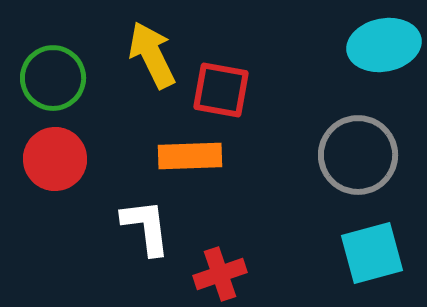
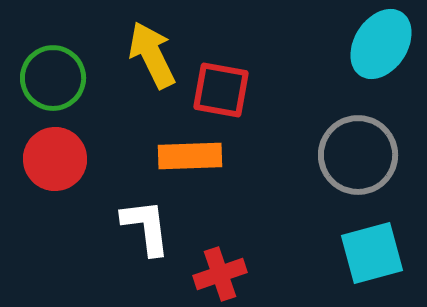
cyan ellipse: moved 3 px left, 1 px up; rotated 46 degrees counterclockwise
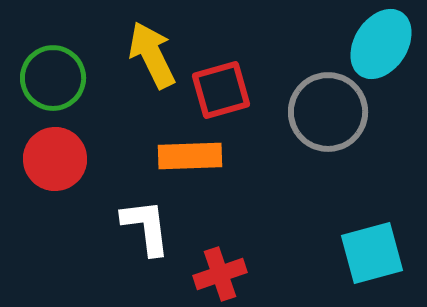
red square: rotated 26 degrees counterclockwise
gray circle: moved 30 px left, 43 px up
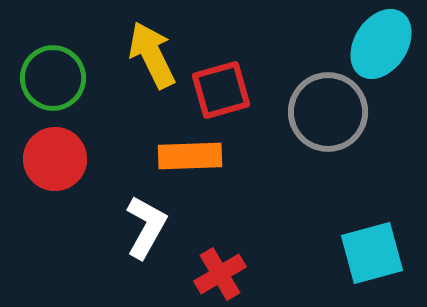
white L-shape: rotated 36 degrees clockwise
red cross: rotated 12 degrees counterclockwise
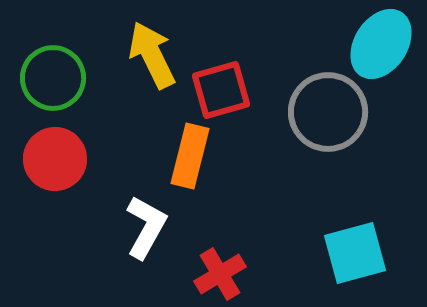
orange rectangle: rotated 74 degrees counterclockwise
cyan square: moved 17 px left
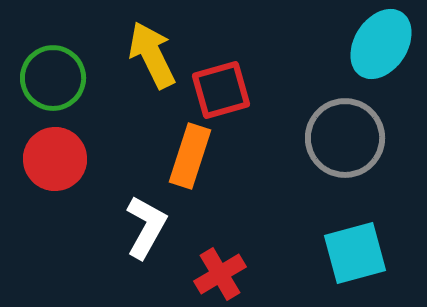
gray circle: moved 17 px right, 26 px down
orange rectangle: rotated 4 degrees clockwise
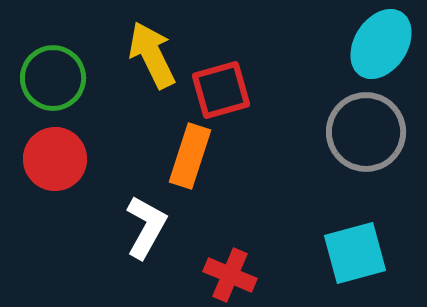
gray circle: moved 21 px right, 6 px up
red cross: moved 10 px right, 1 px down; rotated 36 degrees counterclockwise
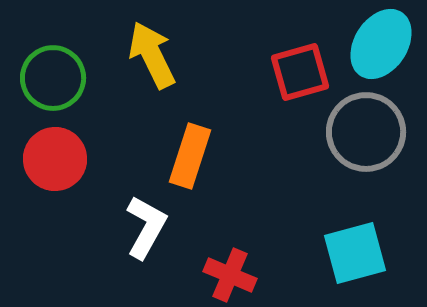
red square: moved 79 px right, 18 px up
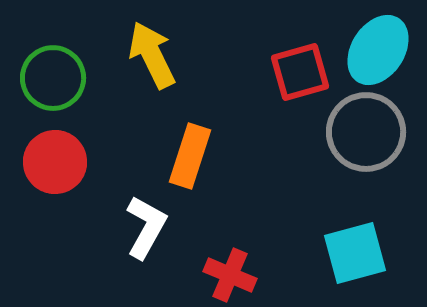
cyan ellipse: moved 3 px left, 6 px down
red circle: moved 3 px down
